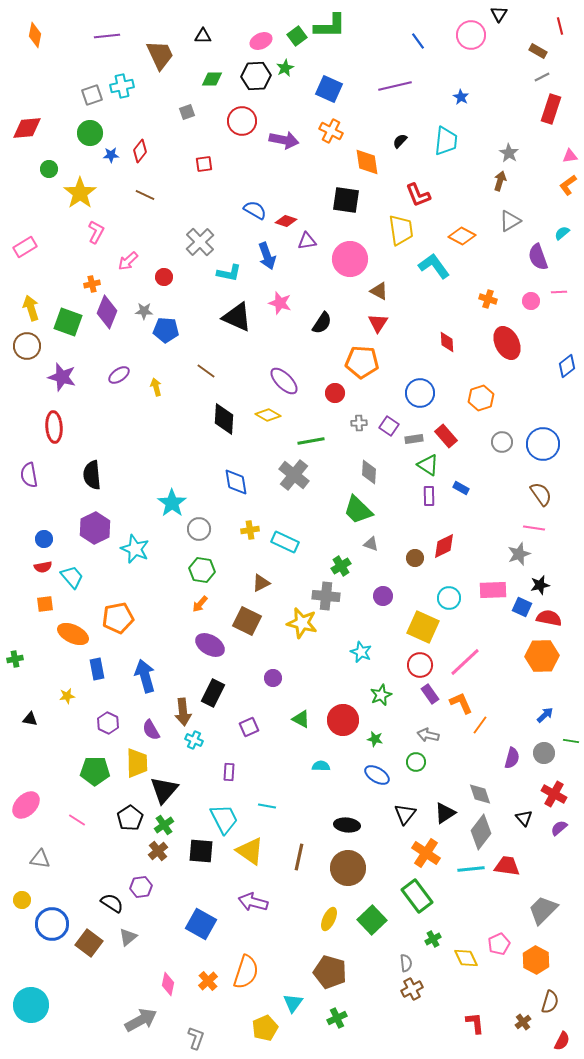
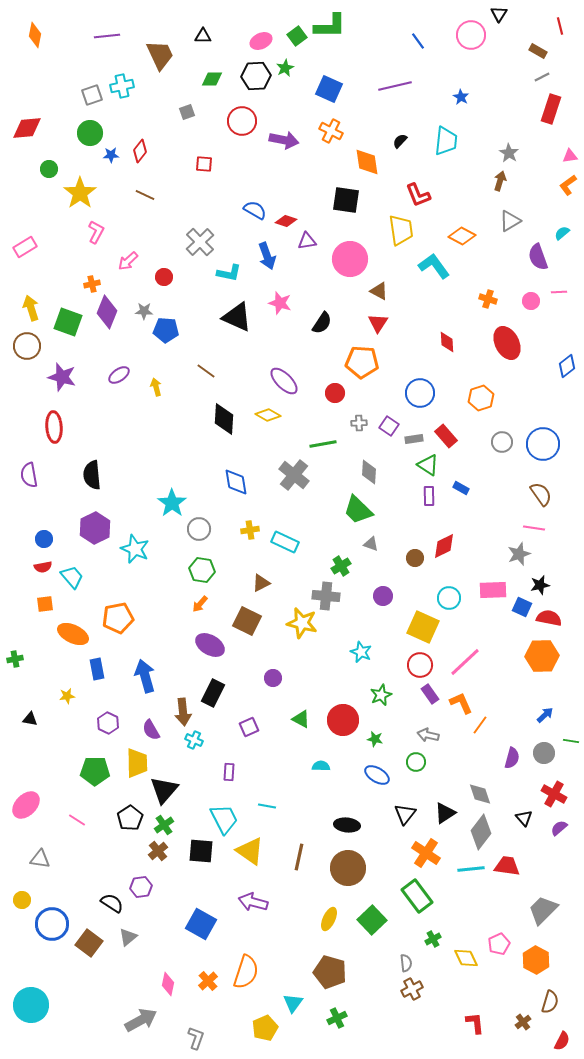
red square at (204, 164): rotated 12 degrees clockwise
green line at (311, 441): moved 12 px right, 3 px down
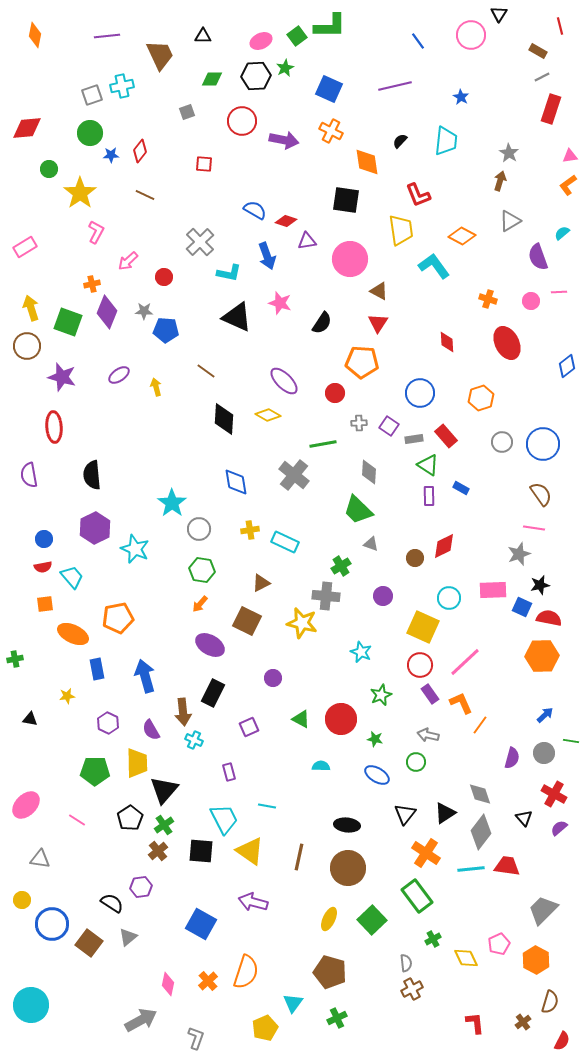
red circle at (343, 720): moved 2 px left, 1 px up
purple rectangle at (229, 772): rotated 18 degrees counterclockwise
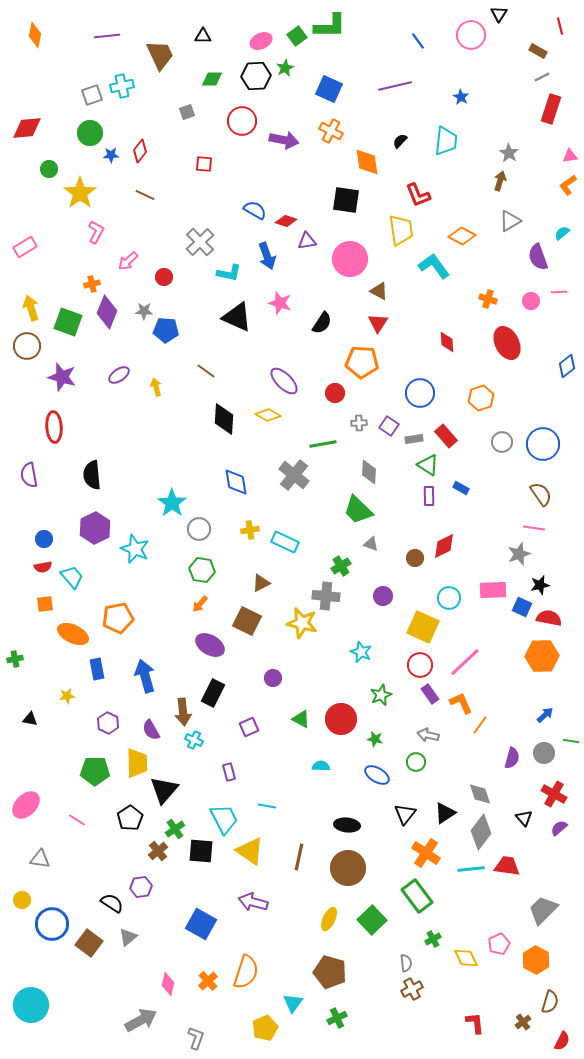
green cross at (164, 825): moved 11 px right, 4 px down
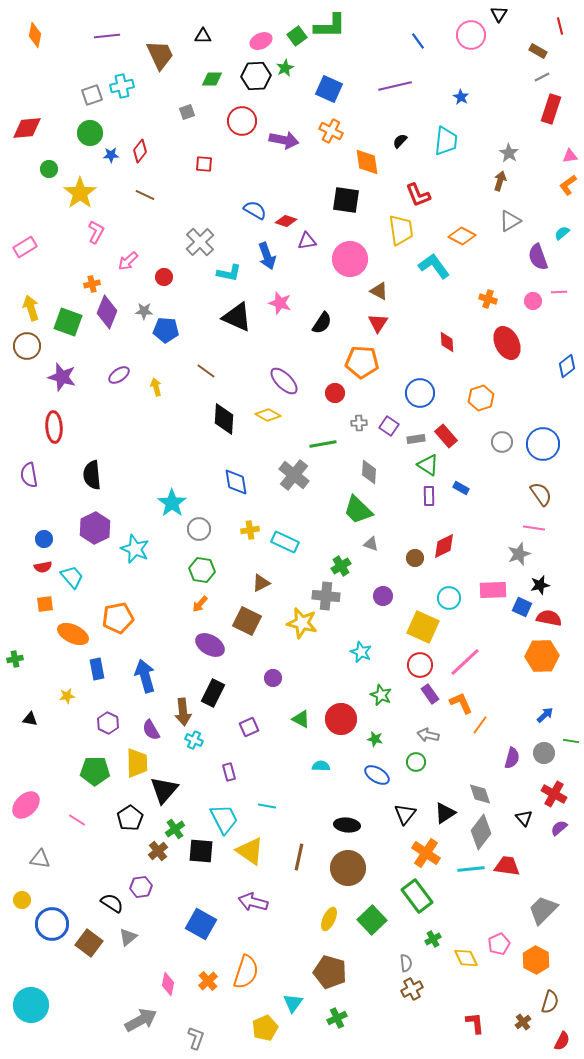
pink circle at (531, 301): moved 2 px right
gray rectangle at (414, 439): moved 2 px right
green star at (381, 695): rotated 25 degrees counterclockwise
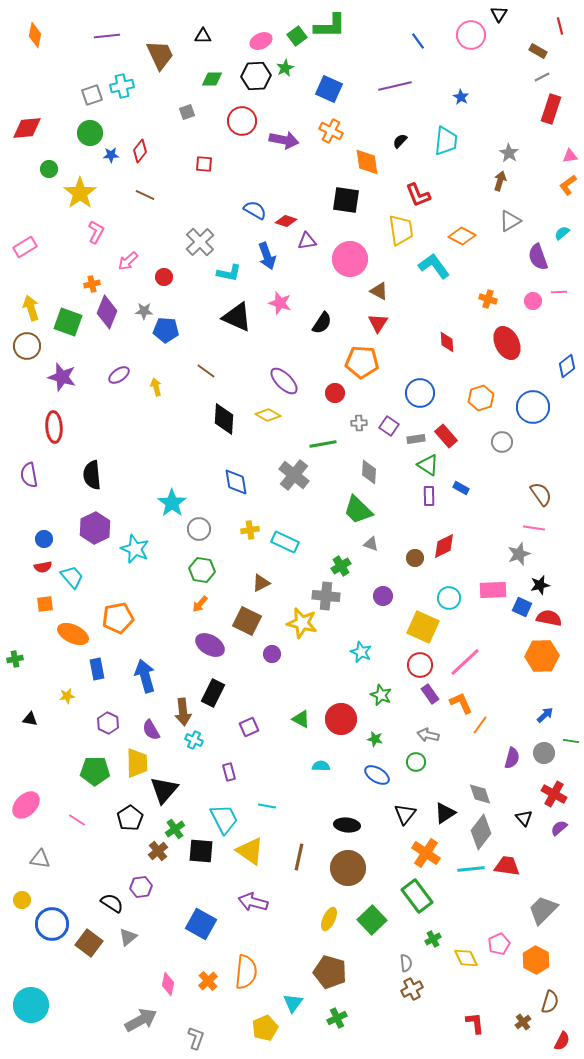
blue circle at (543, 444): moved 10 px left, 37 px up
purple circle at (273, 678): moved 1 px left, 24 px up
orange semicircle at (246, 972): rotated 12 degrees counterclockwise
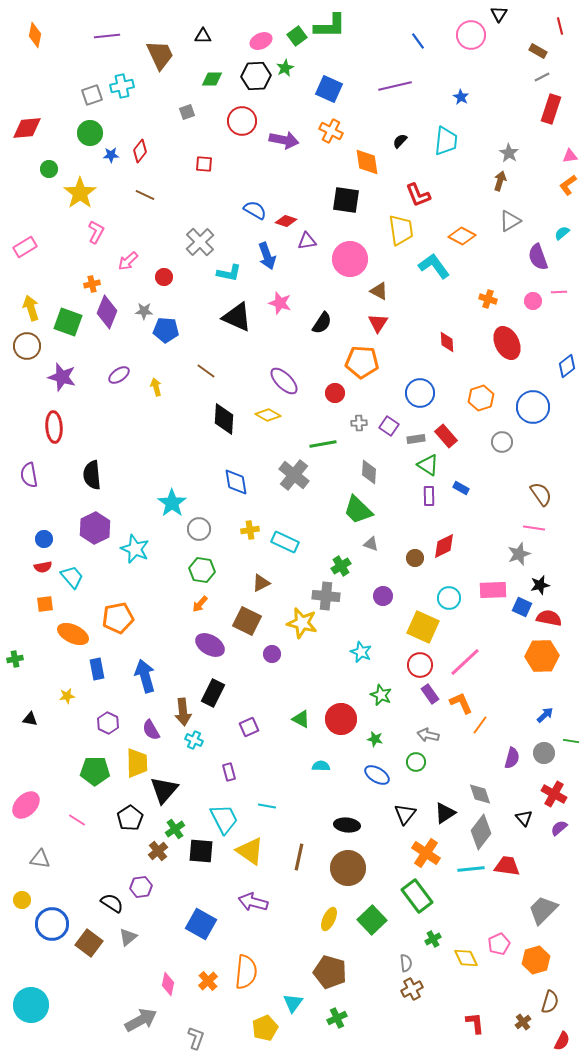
orange hexagon at (536, 960): rotated 16 degrees clockwise
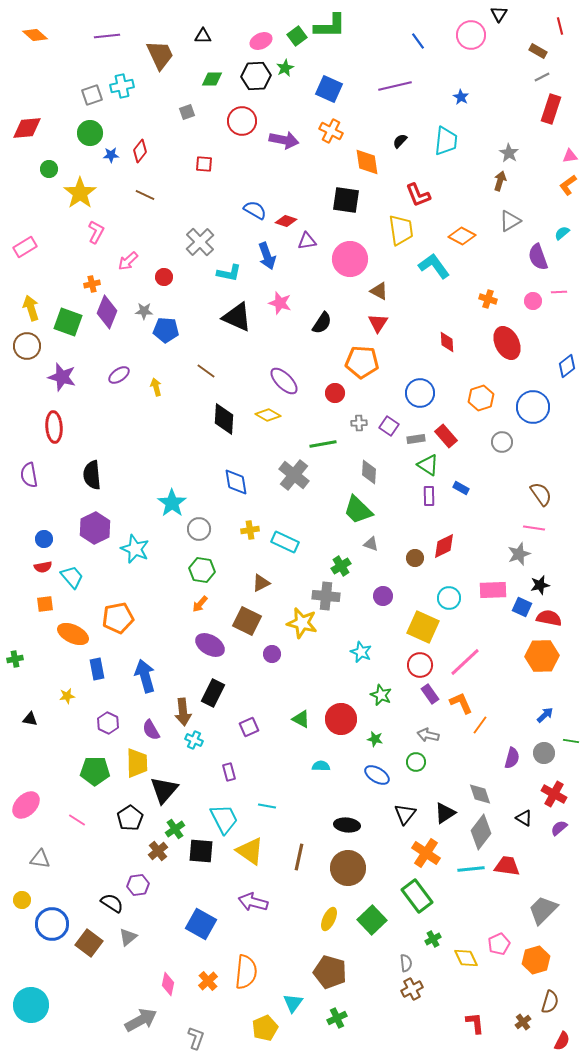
orange diamond at (35, 35): rotated 60 degrees counterclockwise
black triangle at (524, 818): rotated 18 degrees counterclockwise
purple hexagon at (141, 887): moved 3 px left, 2 px up
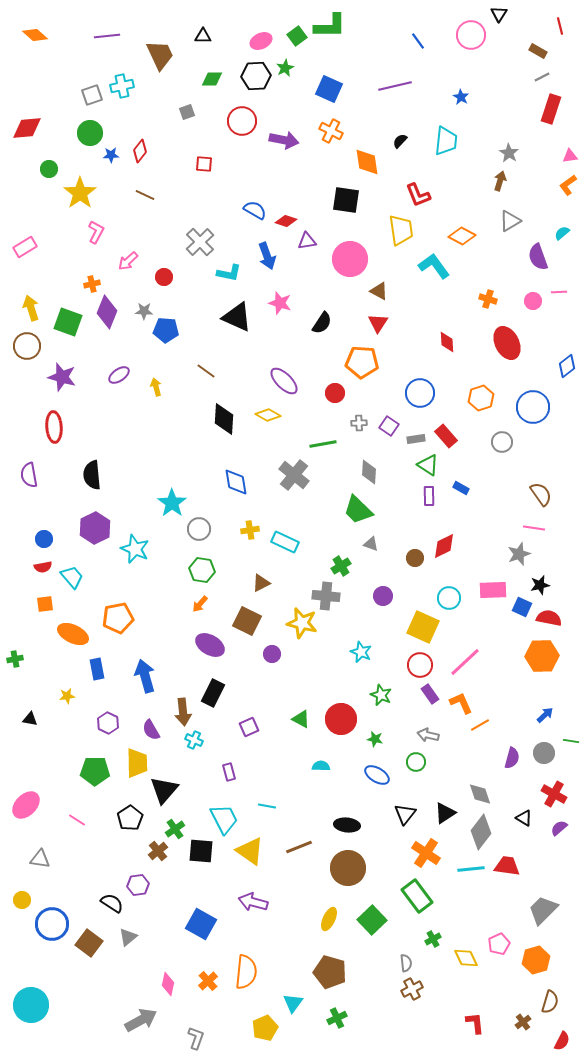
orange line at (480, 725): rotated 24 degrees clockwise
brown line at (299, 857): moved 10 px up; rotated 56 degrees clockwise
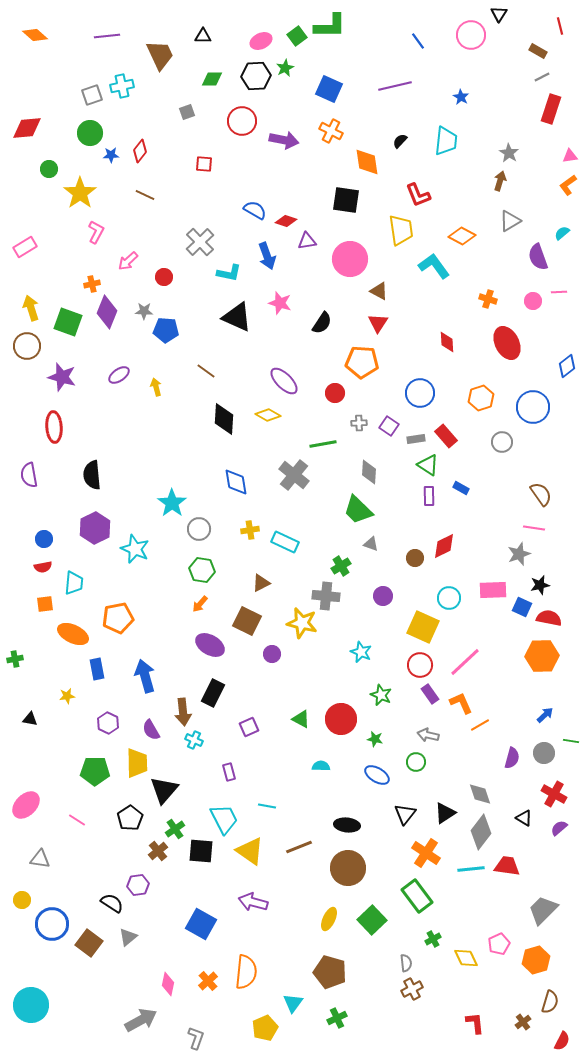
cyan trapezoid at (72, 577): moved 2 px right, 6 px down; rotated 45 degrees clockwise
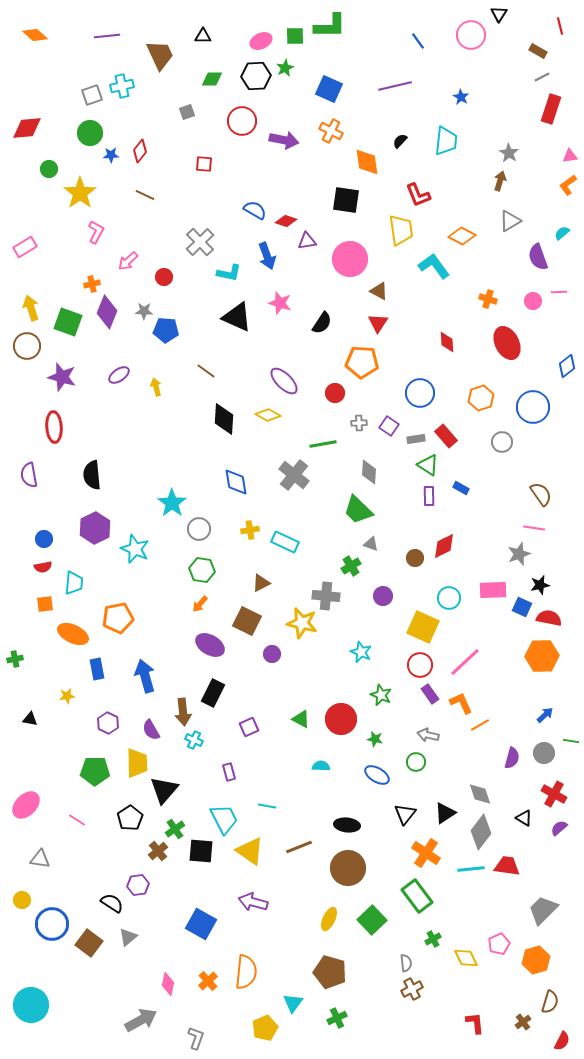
green square at (297, 36): moved 2 px left; rotated 36 degrees clockwise
green cross at (341, 566): moved 10 px right
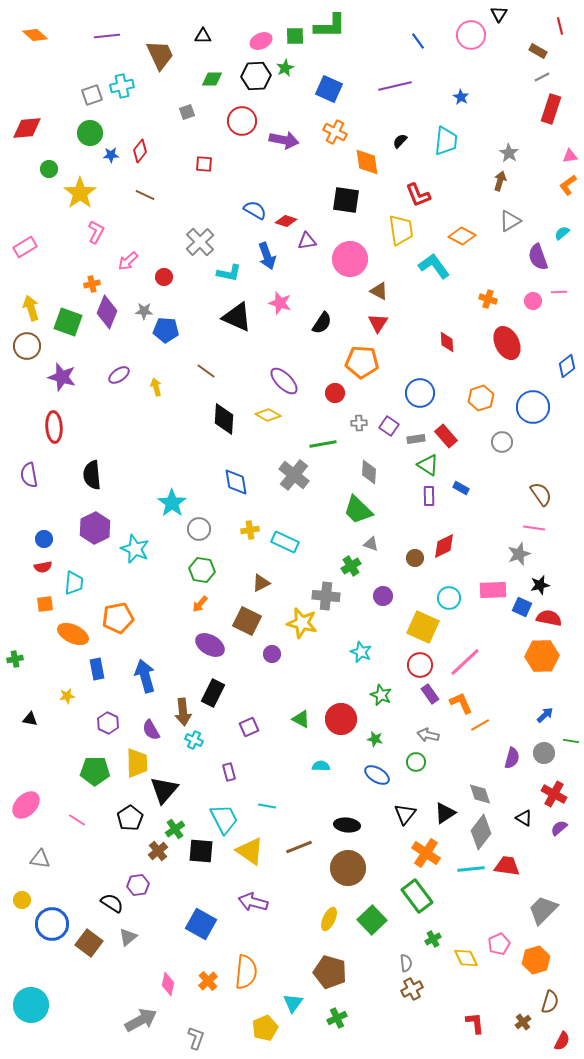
orange cross at (331, 131): moved 4 px right, 1 px down
